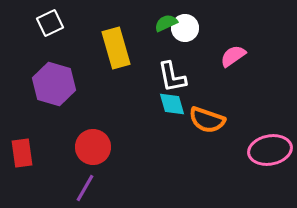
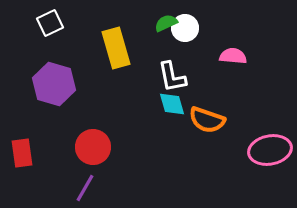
pink semicircle: rotated 40 degrees clockwise
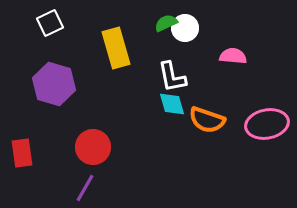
pink ellipse: moved 3 px left, 26 px up
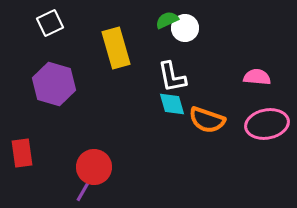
green semicircle: moved 1 px right, 3 px up
pink semicircle: moved 24 px right, 21 px down
red circle: moved 1 px right, 20 px down
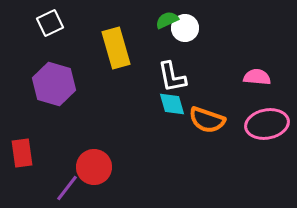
purple line: moved 18 px left; rotated 8 degrees clockwise
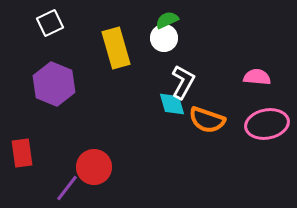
white circle: moved 21 px left, 10 px down
white L-shape: moved 11 px right, 5 px down; rotated 140 degrees counterclockwise
purple hexagon: rotated 6 degrees clockwise
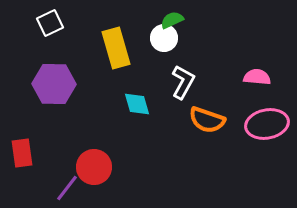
green semicircle: moved 5 px right
purple hexagon: rotated 21 degrees counterclockwise
cyan diamond: moved 35 px left
